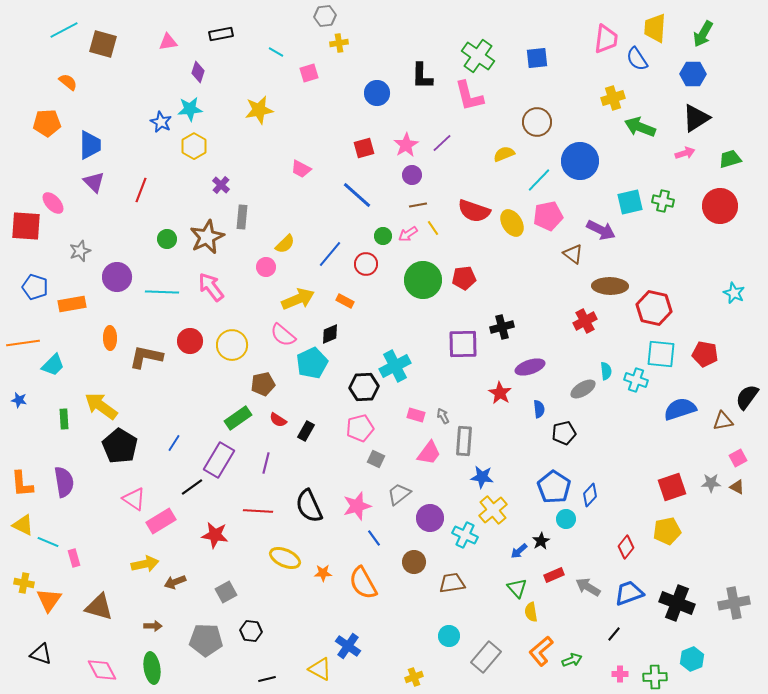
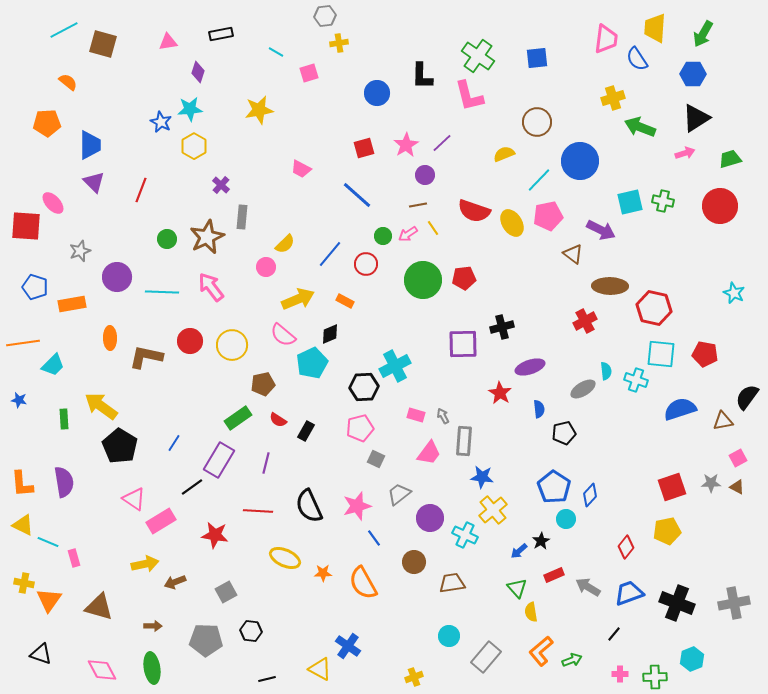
purple circle at (412, 175): moved 13 px right
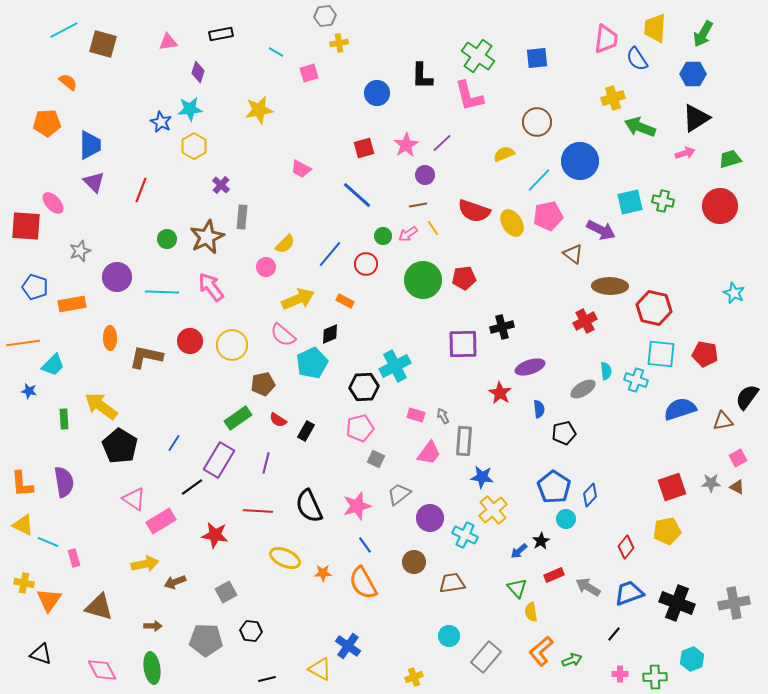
blue star at (19, 400): moved 10 px right, 9 px up
blue line at (374, 538): moved 9 px left, 7 px down
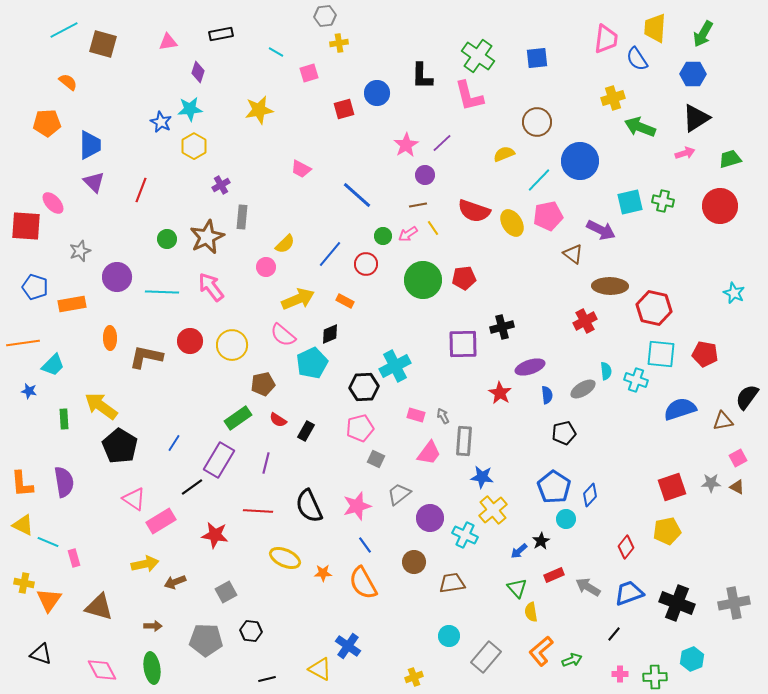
red square at (364, 148): moved 20 px left, 39 px up
purple cross at (221, 185): rotated 18 degrees clockwise
blue semicircle at (539, 409): moved 8 px right, 14 px up
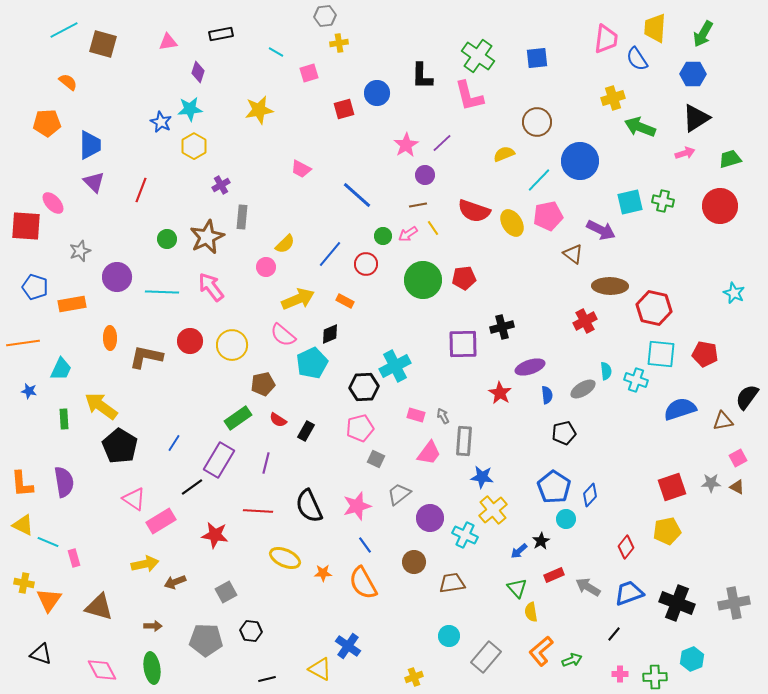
cyan trapezoid at (53, 365): moved 8 px right, 4 px down; rotated 20 degrees counterclockwise
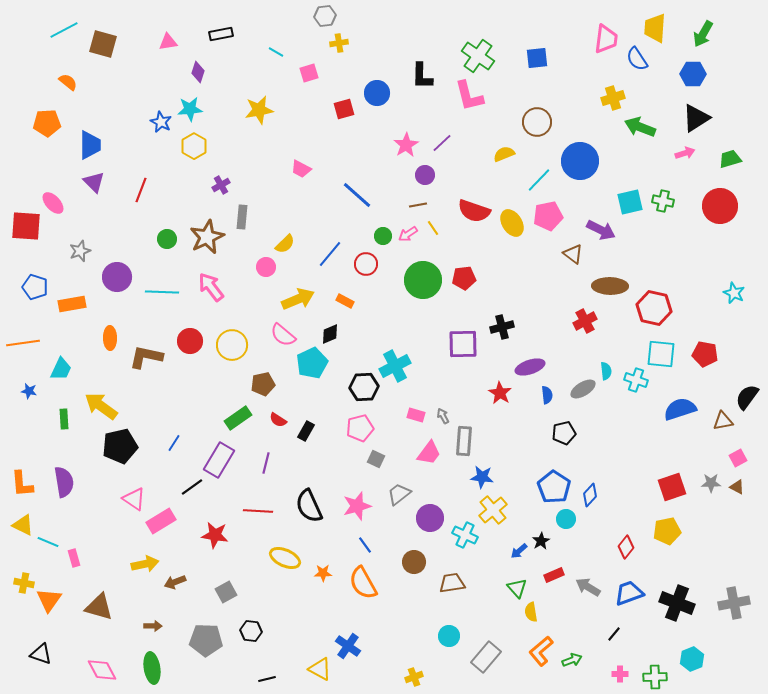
black pentagon at (120, 446): rotated 28 degrees clockwise
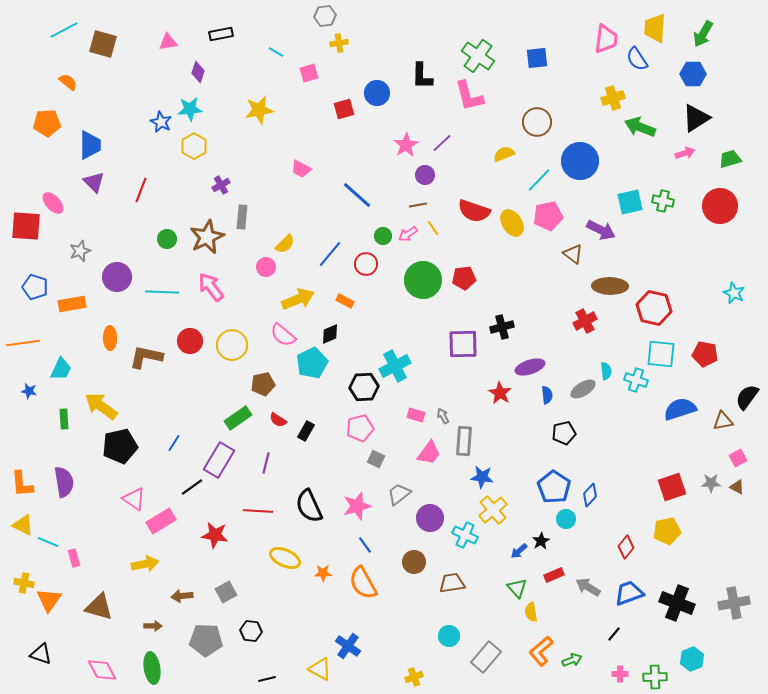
brown arrow at (175, 582): moved 7 px right, 14 px down; rotated 15 degrees clockwise
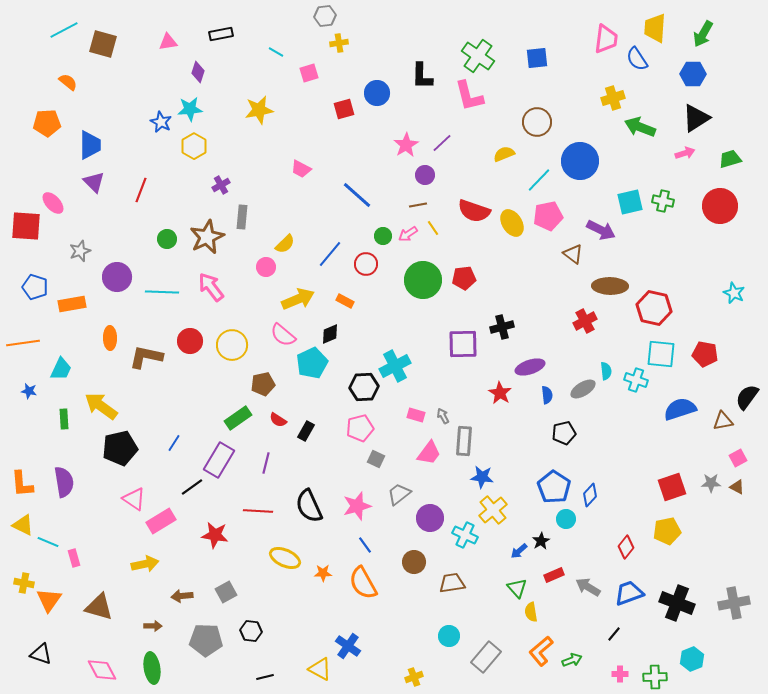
black pentagon at (120, 446): moved 2 px down
black line at (267, 679): moved 2 px left, 2 px up
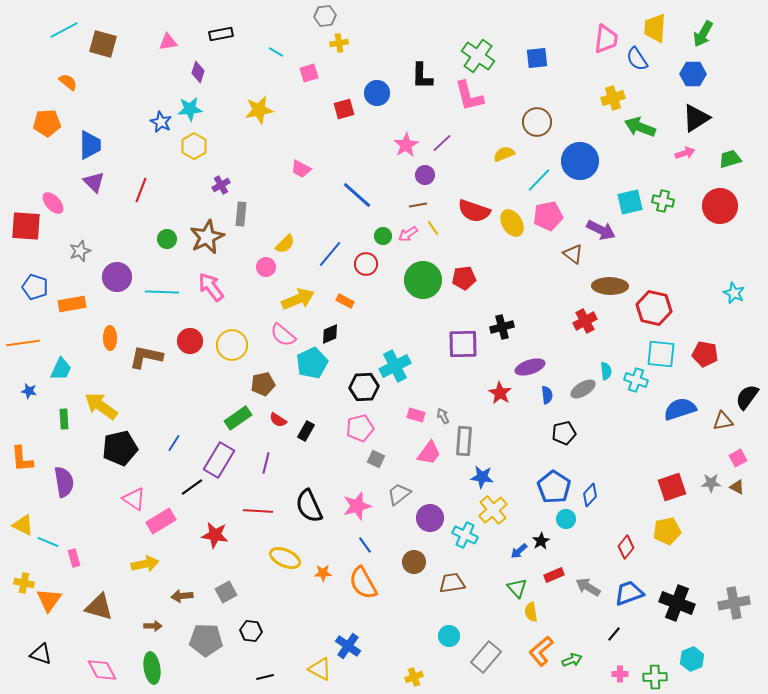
gray rectangle at (242, 217): moved 1 px left, 3 px up
orange L-shape at (22, 484): moved 25 px up
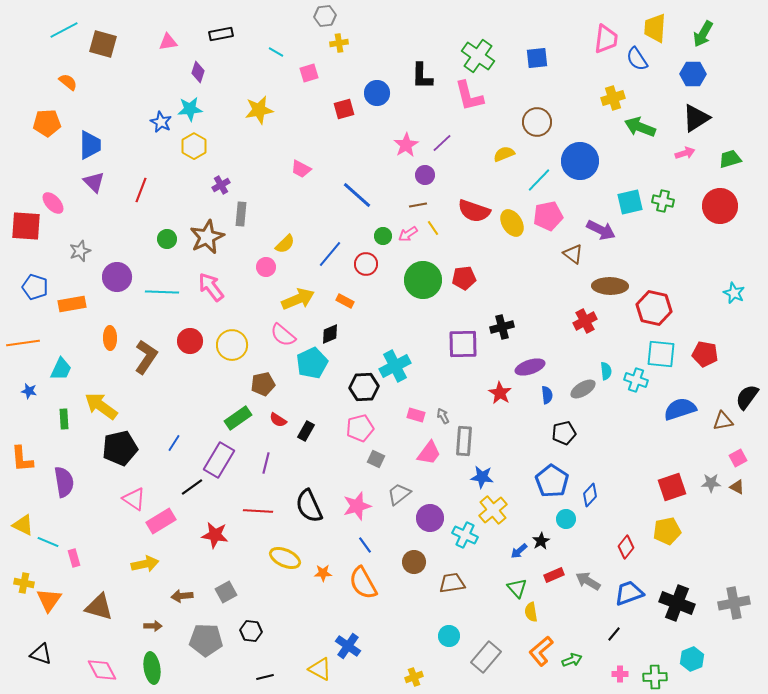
brown L-shape at (146, 357): rotated 112 degrees clockwise
blue pentagon at (554, 487): moved 2 px left, 6 px up
gray arrow at (588, 587): moved 6 px up
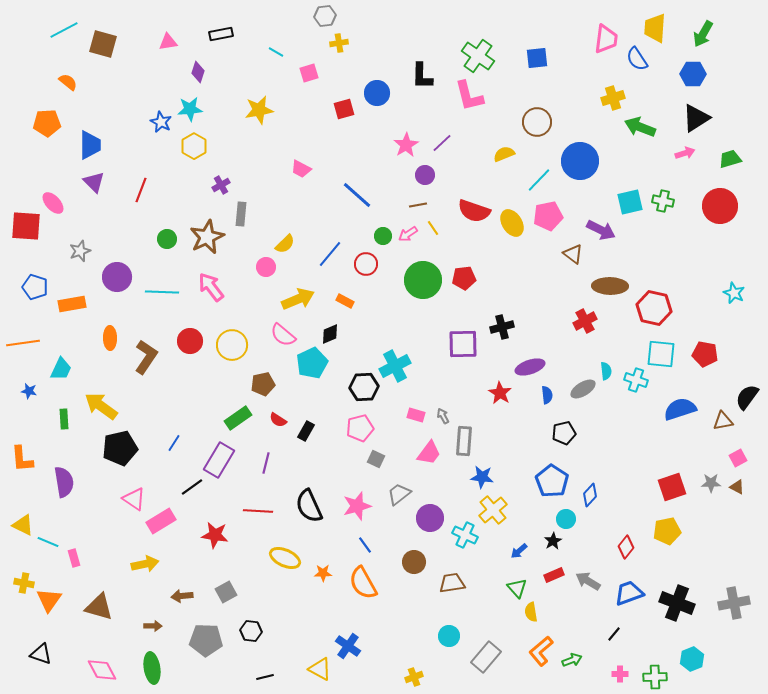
black star at (541, 541): moved 12 px right
